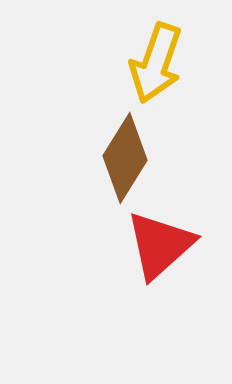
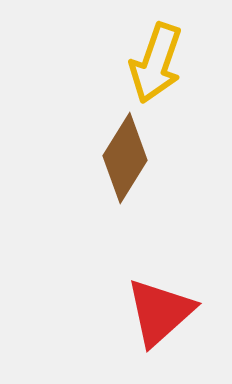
red triangle: moved 67 px down
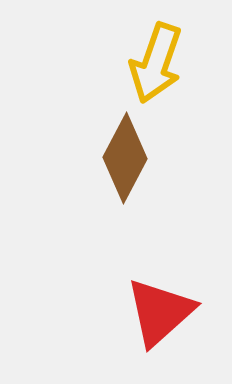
brown diamond: rotated 4 degrees counterclockwise
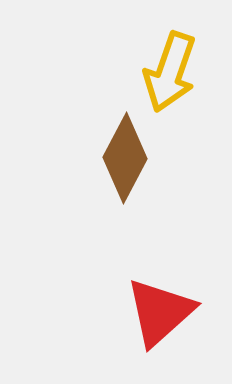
yellow arrow: moved 14 px right, 9 px down
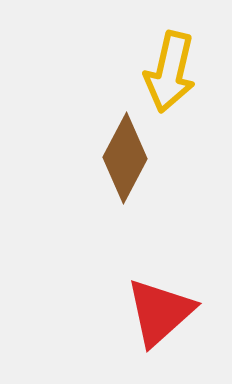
yellow arrow: rotated 6 degrees counterclockwise
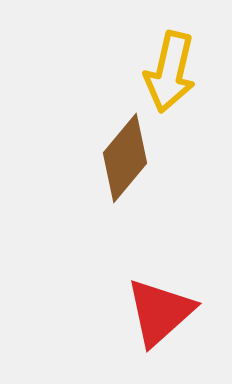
brown diamond: rotated 12 degrees clockwise
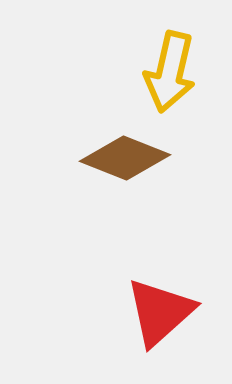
brown diamond: rotated 72 degrees clockwise
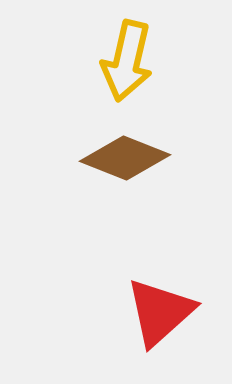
yellow arrow: moved 43 px left, 11 px up
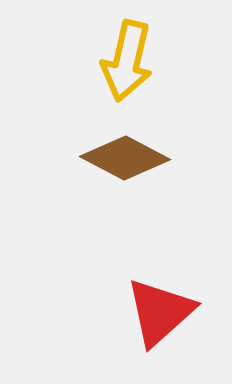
brown diamond: rotated 6 degrees clockwise
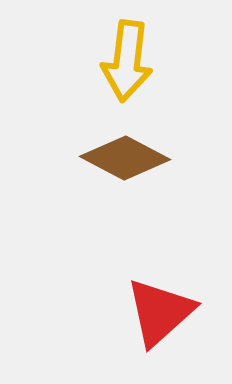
yellow arrow: rotated 6 degrees counterclockwise
